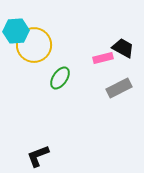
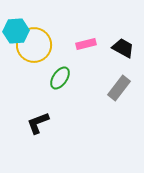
pink rectangle: moved 17 px left, 14 px up
gray rectangle: rotated 25 degrees counterclockwise
black L-shape: moved 33 px up
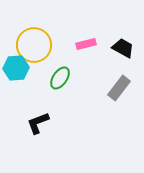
cyan hexagon: moved 37 px down
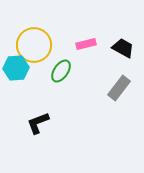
green ellipse: moved 1 px right, 7 px up
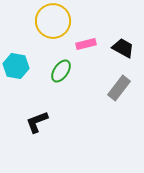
yellow circle: moved 19 px right, 24 px up
cyan hexagon: moved 2 px up; rotated 15 degrees clockwise
black L-shape: moved 1 px left, 1 px up
